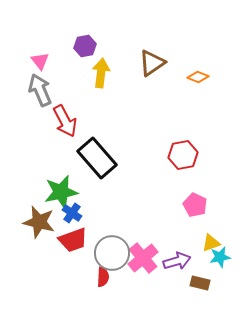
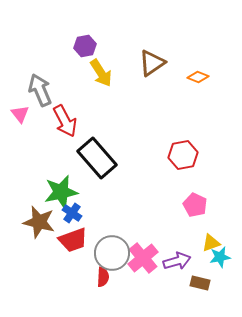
pink triangle: moved 20 px left, 53 px down
yellow arrow: rotated 140 degrees clockwise
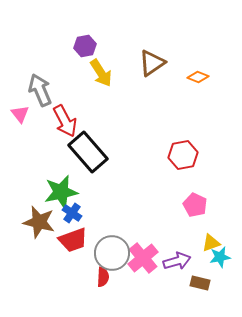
black rectangle: moved 9 px left, 6 px up
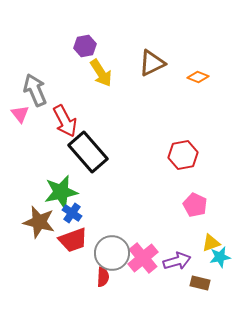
brown triangle: rotated 8 degrees clockwise
gray arrow: moved 5 px left
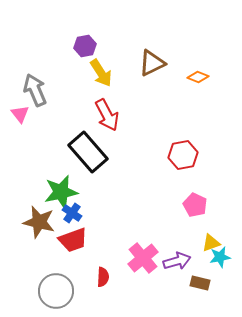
red arrow: moved 42 px right, 6 px up
gray circle: moved 56 px left, 38 px down
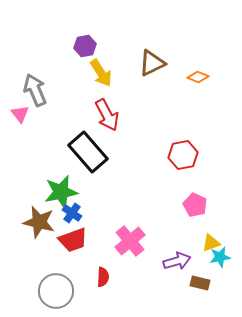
pink cross: moved 13 px left, 17 px up
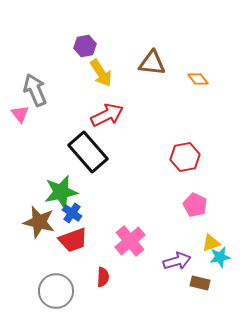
brown triangle: rotated 32 degrees clockwise
orange diamond: moved 2 px down; rotated 30 degrees clockwise
red arrow: rotated 88 degrees counterclockwise
red hexagon: moved 2 px right, 2 px down
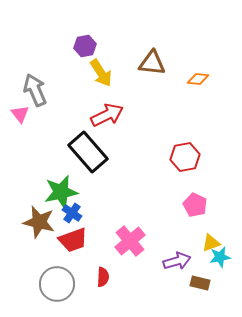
orange diamond: rotated 45 degrees counterclockwise
gray circle: moved 1 px right, 7 px up
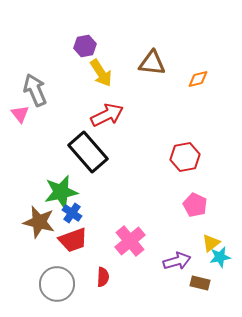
orange diamond: rotated 20 degrees counterclockwise
yellow triangle: rotated 18 degrees counterclockwise
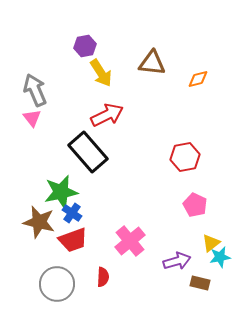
pink triangle: moved 12 px right, 4 px down
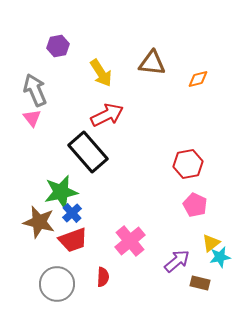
purple hexagon: moved 27 px left
red hexagon: moved 3 px right, 7 px down
blue cross: rotated 12 degrees clockwise
purple arrow: rotated 24 degrees counterclockwise
